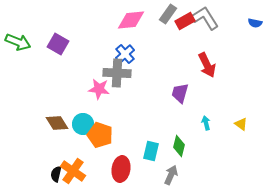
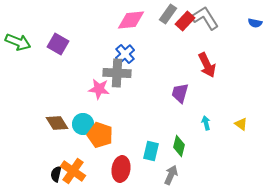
red rectangle: rotated 18 degrees counterclockwise
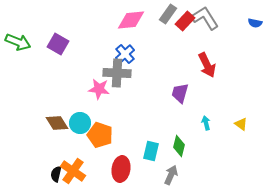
cyan circle: moved 3 px left, 1 px up
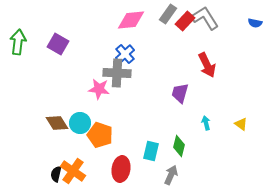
green arrow: rotated 105 degrees counterclockwise
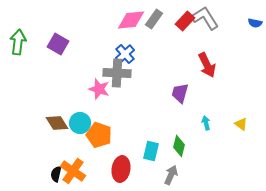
gray rectangle: moved 14 px left, 5 px down
pink star: rotated 10 degrees clockwise
orange pentagon: moved 1 px left
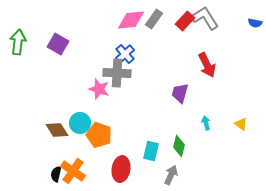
brown diamond: moved 7 px down
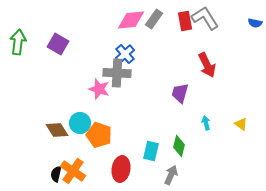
red rectangle: rotated 54 degrees counterclockwise
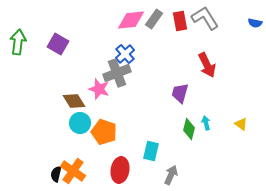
red rectangle: moved 5 px left
gray cross: rotated 24 degrees counterclockwise
brown diamond: moved 17 px right, 29 px up
orange pentagon: moved 5 px right, 3 px up
green diamond: moved 10 px right, 17 px up
red ellipse: moved 1 px left, 1 px down
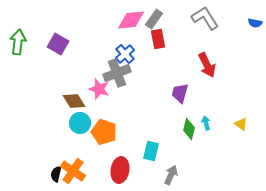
red rectangle: moved 22 px left, 18 px down
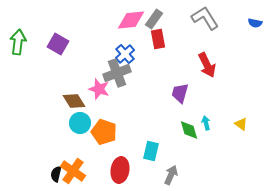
green diamond: moved 1 px down; rotated 30 degrees counterclockwise
